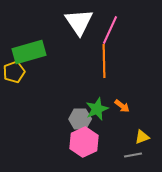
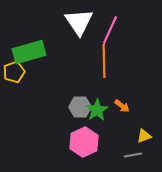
green star: moved 1 px down; rotated 10 degrees counterclockwise
gray hexagon: moved 12 px up
yellow triangle: moved 2 px right, 1 px up
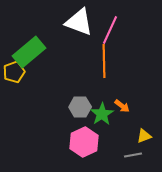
white triangle: rotated 36 degrees counterclockwise
green rectangle: rotated 24 degrees counterclockwise
green star: moved 5 px right, 4 px down
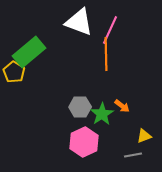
orange line: moved 2 px right, 7 px up
yellow pentagon: rotated 20 degrees counterclockwise
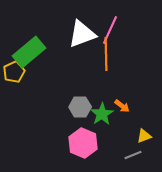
white triangle: moved 3 px right, 12 px down; rotated 40 degrees counterclockwise
yellow pentagon: rotated 15 degrees clockwise
pink hexagon: moved 1 px left, 1 px down; rotated 12 degrees counterclockwise
gray line: rotated 12 degrees counterclockwise
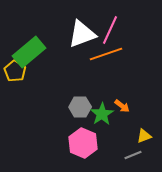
orange line: rotated 72 degrees clockwise
yellow pentagon: moved 1 px right, 1 px up; rotated 15 degrees counterclockwise
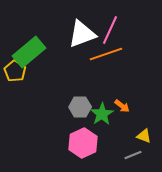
yellow triangle: rotated 42 degrees clockwise
pink hexagon: rotated 12 degrees clockwise
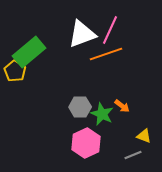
green star: rotated 15 degrees counterclockwise
pink hexagon: moved 3 px right
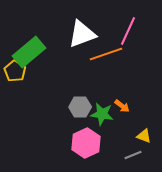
pink line: moved 18 px right, 1 px down
green star: rotated 15 degrees counterclockwise
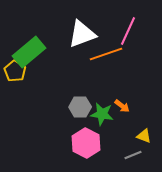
pink hexagon: rotated 8 degrees counterclockwise
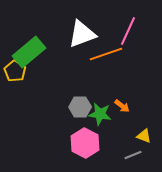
green star: moved 2 px left
pink hexagon: moved 1 px left
